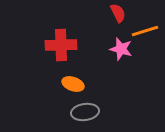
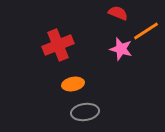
red semicircle: rotated 42 degrees counterclockwise
orange line: moved 1 px right; rotated 16 degrees counterclockwise
red cross: moved 3 px left; rotated 20 degrees counterclockwise
orange ellipse: rotated 30 degrees counterclockwise
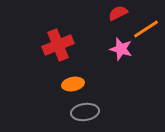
red semicircle: rotated 48 degrees counterclockwise
orange line: moved 2 px up
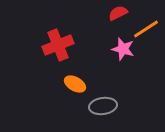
pink star: moved 2 px right
orange ellipse: moved 2 px right; rotated 40 degrees clockwise
gray ellipse: moved 18 px right, 6 px up
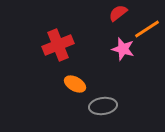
red semicircle: rotated 12 degrees counterclockwise
orange line: moved 1 px right
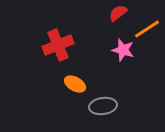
pink star: moved 1 px down
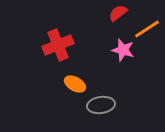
gray ellipse: moved 2 px left, 1 px up
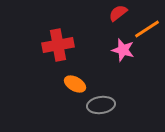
red cross: rotated 12 degrees clockwise
